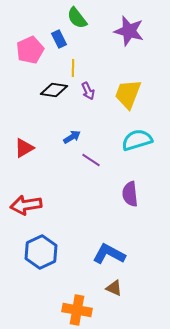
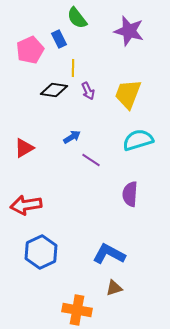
cyan semicircle: moved 1 px right
purple semicircle: rotated 10 degrees clockwise
brown triangle: rotated 42 degrees counterclockwise
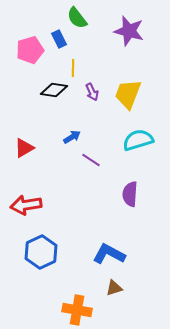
pink pentagon: rotated 8 degrees clockwise
purple arrow: moved 4 px right, 1 px down
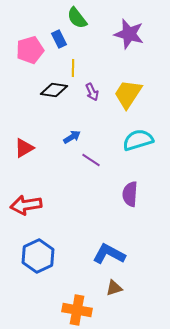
purple star: moved 3 px down
yellow trapezoid: rotated 12 degrees clockwise
blue hexagon: moved 3 px left, 4 px down
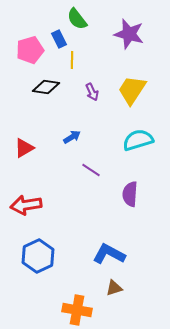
green semicircle: moved 1 px down
yellow line: moved 1 px left, 8 px up
black diamond: moved 8 px left, 3 px up
yellow trapezoid: moved 4 px right, 4 px up
purple line: moved 10 px down
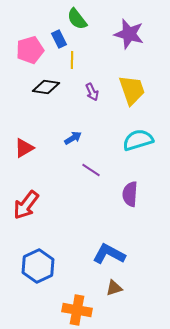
yellow trapezoid: rotated 128 degrees clockwise
blue arrow: moved 1 px right, 1 px down
red arrow: rotated 44 degrees counterclockwise
blue hexagon: moved 10 px down
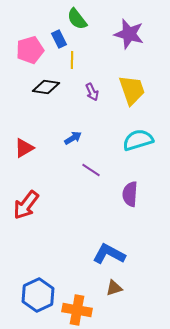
blue hexagon: moved 29 px down
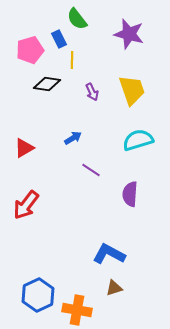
black diamond: moved 1 px right, 3 px up
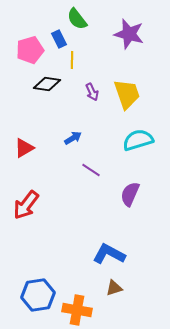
yellow trapezoid: moved 5 px left, 4 px down
purple semicircle: rotated 20 degrees clockwise
blue hexagon: rotated 16 degrees clockwise
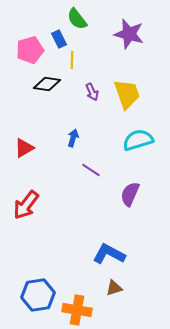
blue arrow: rotated 42 degrees counterclockwise
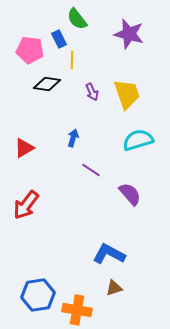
pink pentagon: rotated 24 degrees clockwise
purple semicircle: rotated 115 degrees clockwise
